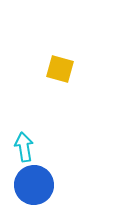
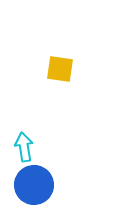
yellow square: rotated 8 degrees counterclockwise
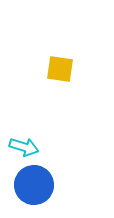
cyan arrow: rotated 116 degrees clockwise
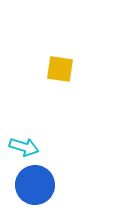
blue circle: moved 1 px right
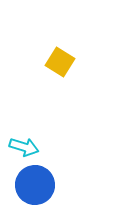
yellow square: moved 7 px up; rotated 24 degrees clockwise
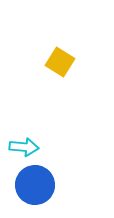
cyan arrow: rotated 12 degrees counterclockwise
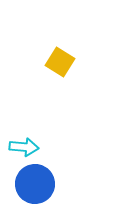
blue circle: moved 1 px up
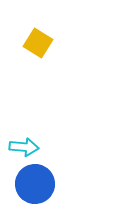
yellow square: moved 22 px left, 19 px up
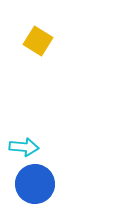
yellow square: moved 2 px up
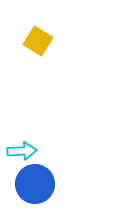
cyan arrow: moved 2 px left, 4 px down; rotated 8 degrees counterclockwise
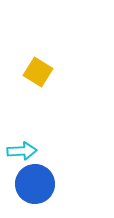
yellow square: moved 31 px down
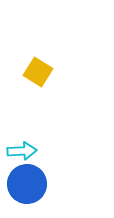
blue circle: moved 8 px left
